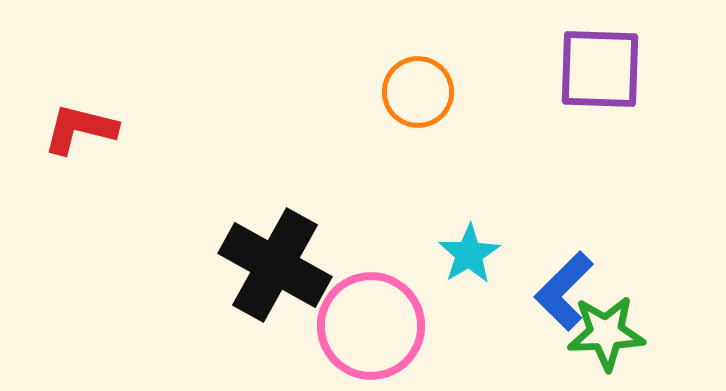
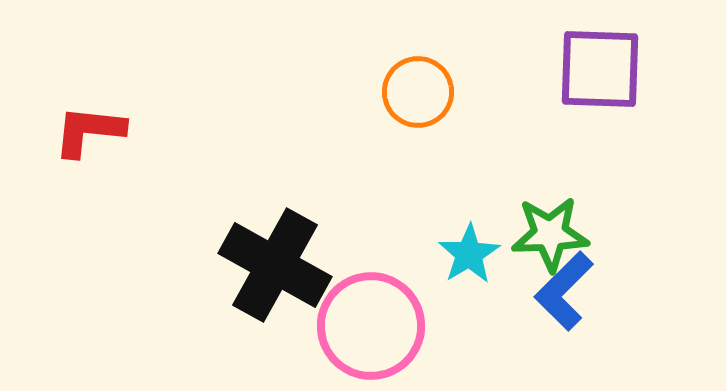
red L-shape: moved 9 px right, 2 px down; rotated 8 degrees counterclockwise
green star: moved 56 px left, 99 px up
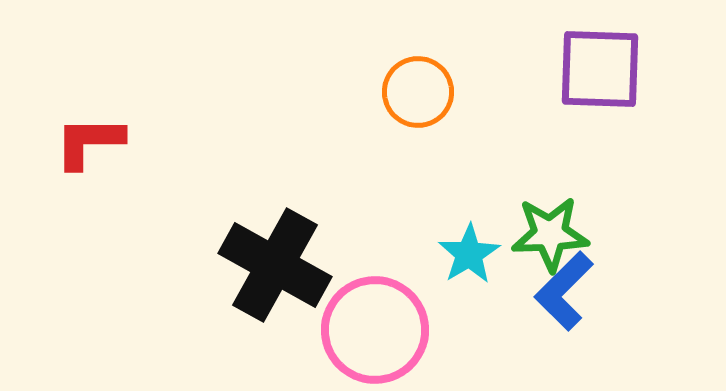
red L-shape: moved 11 px down; rotated 6 degrees counterclockwise
pink circle: moved 4 px right, 4 px down
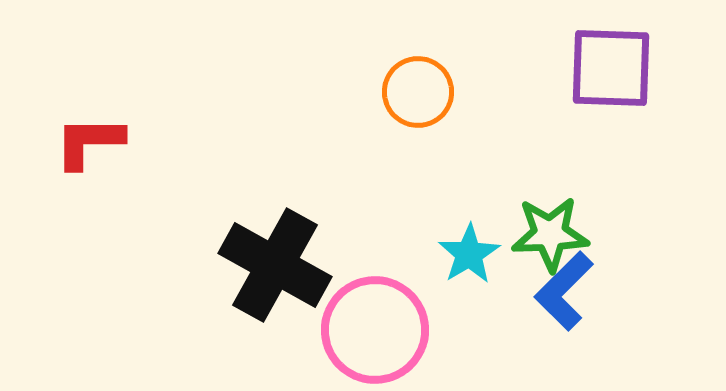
purple square: moved 11 px right, 1 px up
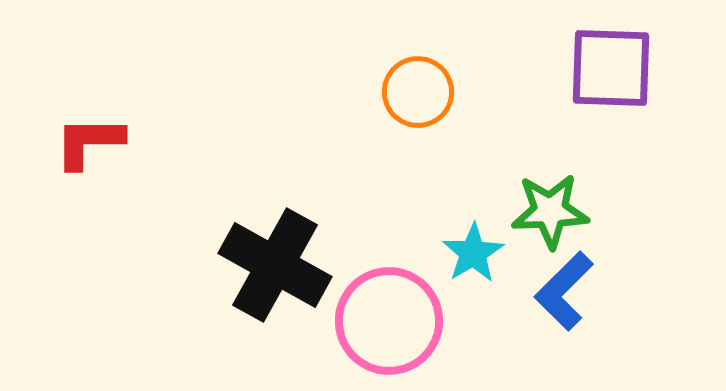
green star: moved 23 px up
cyan star: moved 4 px right, 1 px up
pink circle: moved 14 px right, 9 px up
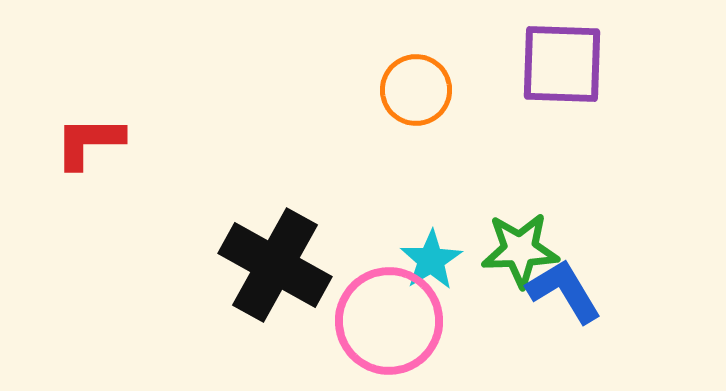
purple square: moved 49 px left, 4 px up
orange circle: moved 2 px left, 2 px up
green star: moved 30 px left, 39 px down
cyan star: moved 42 px left, 7 px down
blue L-shape: rotated 104 degrees clockwise
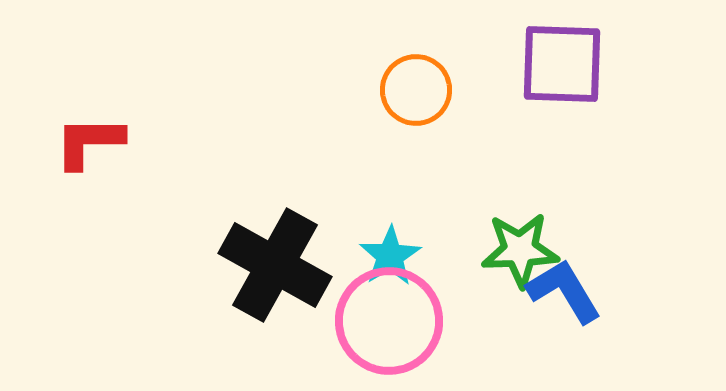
cyan star: moved 41 px left, 4 px up
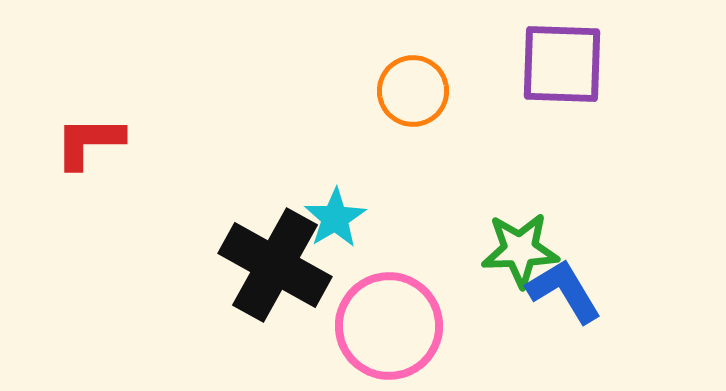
orange circle: moved 3 px left, 1 px down
cyan star: moved 55 px left, 38 px up
pink circle: moved 5 px down
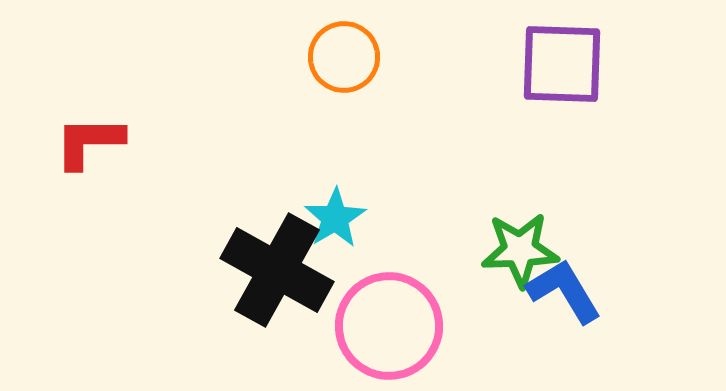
orange circle: moved 69 px left, 34 px up
black cross: moved 2 px right, 5 px down
